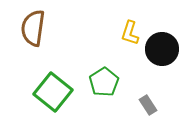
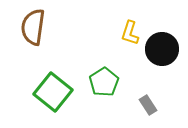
brown semicircle: moved 1 px up
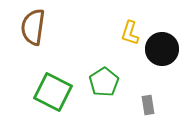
green square: rotated 12 degrees counterclockwise
gray rectangle: rotated 24 degrees clockwise
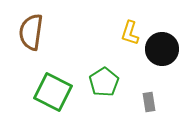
brown semicircle: moved 2 px left, 5 px down
gray rectangle: moved 1 px right, 3 px up
